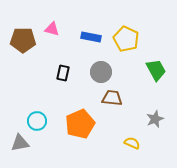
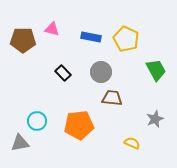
black rectangle: rotated 56 degrees counterclockwise
orange pentagon: moved 1 px left, 1 px down; rotated 16 degrees clockwise
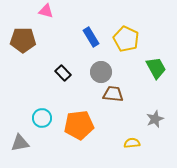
pink triangle: moved 6 px left, 18 px up
blue rectangle: rotated 48 degrees clockwise
green trapezoid: moved 2 px up
brown trapezoid: moved 1 px right, 4 px up
cyan circle: moved 5 px right, 3 px up
yellow semicircle: rotated 28 degrees counterclockwise
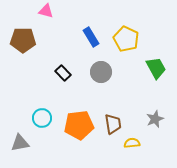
brown trapezoid: moved 30 px down; rotated 75 degrees clockwise
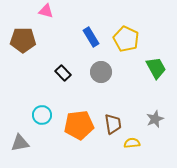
cyan circle: moved 3 px up
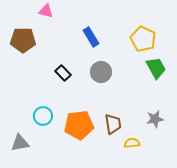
yellow pentagon: moved 17 px right
cyan circle: moved 1 px right, 1 px down
gray star: rotated 12 degrees clockwise
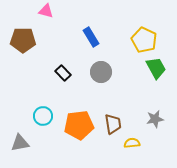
yellow pentagon: moved 1 px right, 1 px down
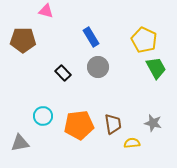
gray circle: moved 3 px left, 5 px up
gray star: moved 2 px left, 4 px down; rotated 24 degrees clockwise
